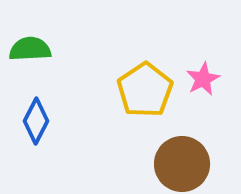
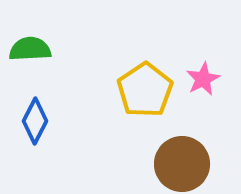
blue diamond: moved 1 px left
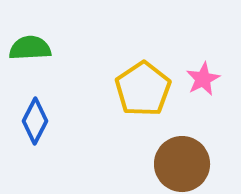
green semicircle: moved 1 px up
yellow pentagon: moved 2 px left, 1 px up
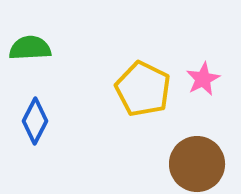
yellow pentagon: rotated 12 degrees counterclockwise
brown circle: moved 15 px right
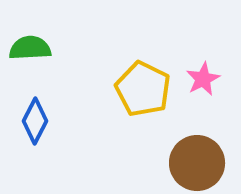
brown circle: moved 1 px up
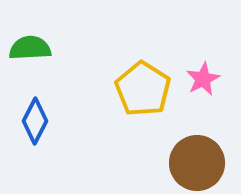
yellow pentagon: rotated 6 degrees clockwise
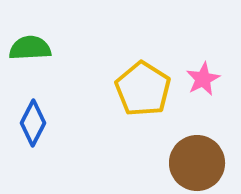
blue diamond: moved 2 px left, 2 px down
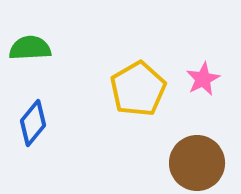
yellow pentagon: moved 5 px left; rotated 10 degrees clockwise
blue diamond: rotated 12 degrees clockwise
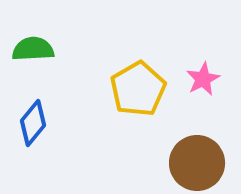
green semicircle: moved 3 px right, 1 px down
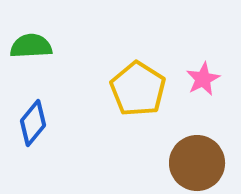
green semicircle: moved 2 px left, 3 px up
yellow pentagon: rotated 10 degrees counterclockwise
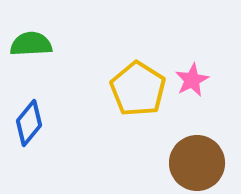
green semicircle: moved 2 px up
pink star: moved 11 px left, 1 px down
blue diamond: moved 4 px left
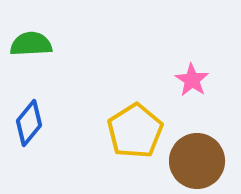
pink star: rotated 12 degrees counterclockwise
yellow pentagon: moved 3 px left, 42 px down; rotated 8 degrees clockwise
brown circle: moved 2 px up
